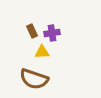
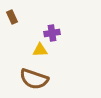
brown rectangle: moved 20 px left, 14 px up
yellow triangle: moved 2 px left, 2 px up
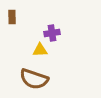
brown rectangle: rotated 24 degrees clockwise
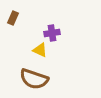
brown rectangle: moved 1 px right, 1 px down; rotated 24 degrees clockwise
yellow triangle: rotated 28 degrees clockwise
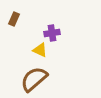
brown rectangle: moved 1 px right, 1 px down
brown semicircle: rotated 120 degrees clockwise
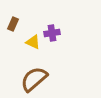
brown rectangle: moved 1 px left, 5 px down
yellow triangle: moved 7 px left, 8 px up
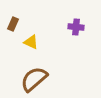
purple cross: moved 24 px right, 6 px up; rotated 14 degrees clockwise
yellow triangle: moved 2 px left
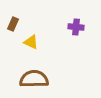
brown semicircle: rotated 40 degrees clockwise
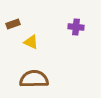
brown rectangle: rotated 48 degrees clockwise
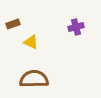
purple cross: rotated 21 degrees counterclockwise
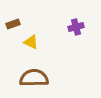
brown semicircle: moved 1 px up
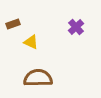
purple cross: rotated 28 degrees counterclockwise
brown semicircle: moved 4 px right
